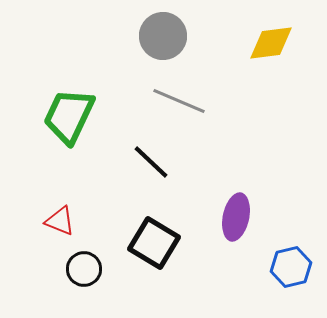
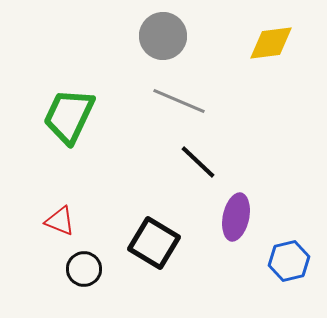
black line: moved 47 px right
blue hexagon: moved 2 px left, 6 px up
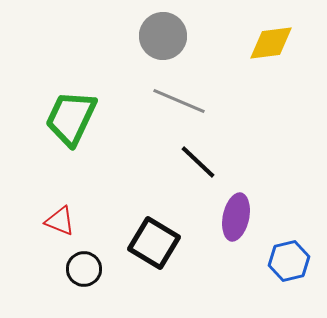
green trapezoid: moved 2 px right, 2 px down
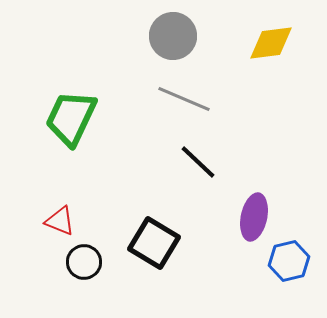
gray circle: moved 10 px right
gray line: moved 5 px right, 2 px up
purple ellipse: moved 18 px right
black circle: moved 7 px up
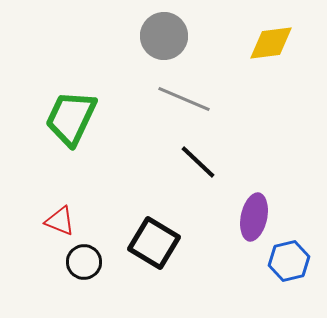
gray circle: moved 9 px left
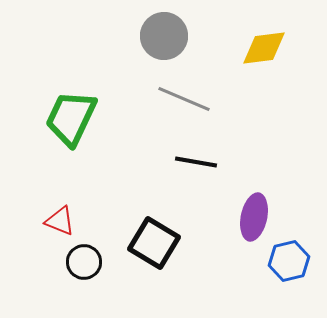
yellow diamond: moved 7 px left, 5 px down
black line: moved 2 px left; rotated 33 degrees counterclockwise
